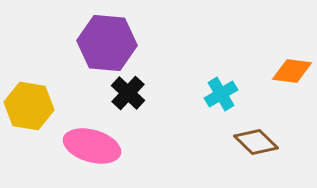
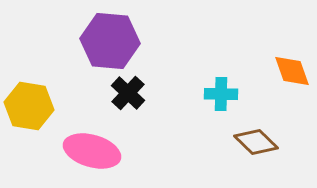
purple hexagon: moved 3 px right, 2 px up
orange diamond: rotated 63 degrees clockwise
cyan cross: rotated 32 degrees clockwise
pink ellipse: moved 5 px down
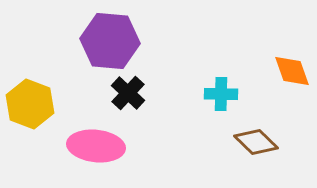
yellow hexagon: moved 1 px right, 2 px up; rotated 12 degrees clockwise
pink ellipse: moved 4 px right, 5 px up; rotated 10 degrees counterclockwise
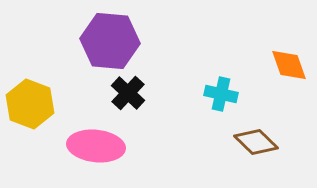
orange diamond: moved 3 px left, 6 px up
cyan cross: rotated 12 degrees clockwise
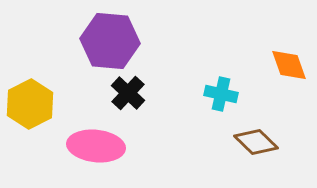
yellow hexagon: rotated 12 degrees clockwise
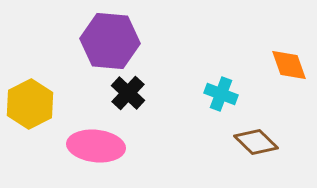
cyan cross: rotated 8 degrees clockwise
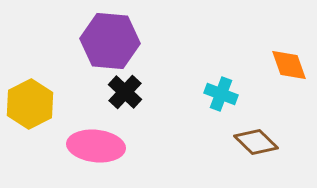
black cross: moved 3 px left, 1 px up
